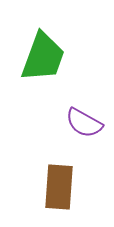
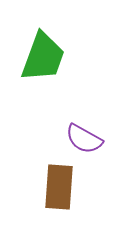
purple semicircle: moved 16 px down
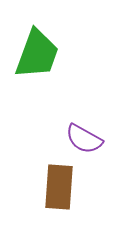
green trapezoid: moved 6 px left, 3 px up
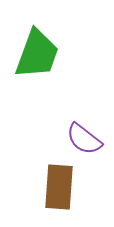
purple semicircle: rotated 9 degrees clockwise
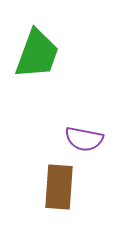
purple semicircle: rotated 27 degrees counterclockwise
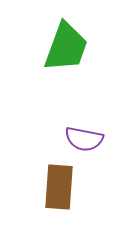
green trapezoid: moved 29 px right, 7 px up
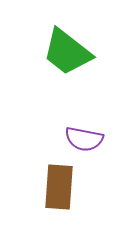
green trapezoid: moved 1 px right, 5 px down; rotated 108 degrees clockwise
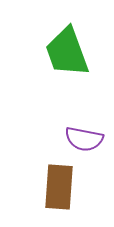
green trapezoid: rotated 32 degrees clockwise
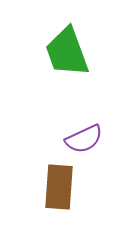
purple semicircle: rotated 36 degrees counterclockwise
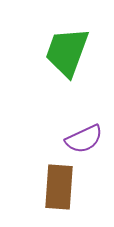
green trapezoid: rotated 40 degrees clockwise
